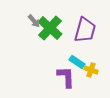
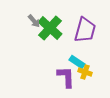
yellow cross: moved 6 px left, 2 px down
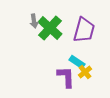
gray arrow: rotated 32 degrees clockwise
purple trapezoid: moved 1 px left
yellow cross: rotated 32 degrees clockwise
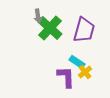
gray arrow: moved 4 px right, 5 px up
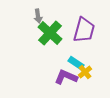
green cross: moved 5 px down
cyan rectangle: moved 1 px left, 1 px down
purple L-shape: rotated 65 degrees counterclockwise
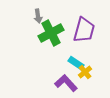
green cross: moved 1 px right; rotated 20 degrees clockwise
purple L-shape: moved 6 px down; rotated 25 degrees clockwise
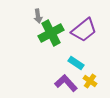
purple trapezoid: rotated 36 degrees clockwise
yellow cross: moved 5 px right, 9 px down; rotated 16 degrees counterclockwise
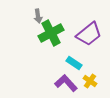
purple trapezoid: moved 5 px right, 4 px down
cyan rectangle: moved 2 px left
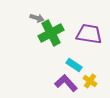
gray arrow: moved 1 px left, 2 px down; rotated 64 degrees counterclockwise
purple trapezoid: rotated 132 degrees counterclockwise
cyan rectangle: moved 2 px down
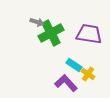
gray arrow: moved 4 px down
yellow cross: moved 2 px left, 7 px up
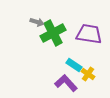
green cross: moved 2 px right
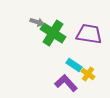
green cross: rotated 30 degrees counterclockwise
